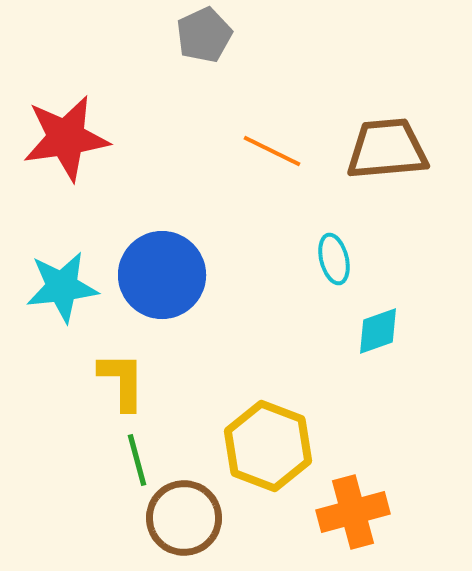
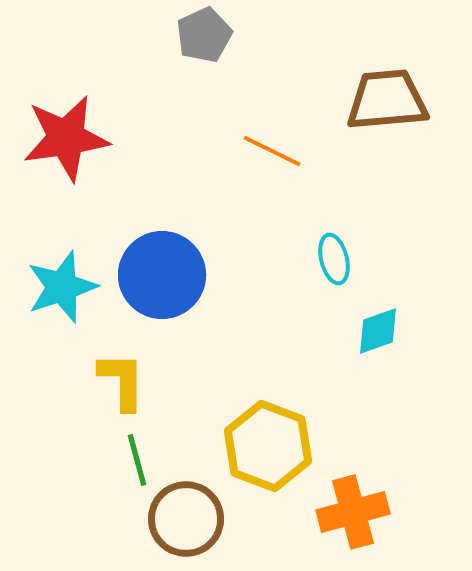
brown trapezoid: moved 49 px up
cyan star: rotated 12 degrees counterclockwise
brown circle: moved 2 px right, 1 px down
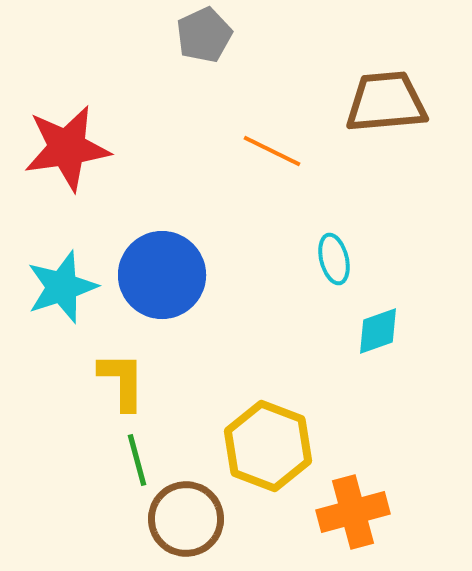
brown trapezoid: moved 1 px left, 2 px down
red star: moved 1 px right, 10 px down
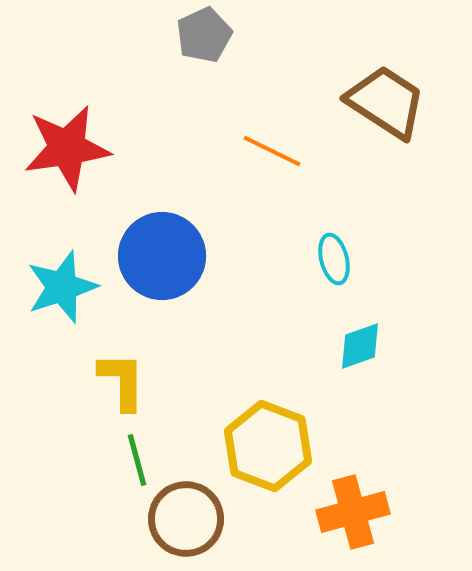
brown trapezoid: rotated 38 degrees clockwise
blue circle: moved 19 px up
cyan diamond: moved 18 px left, 15 px down
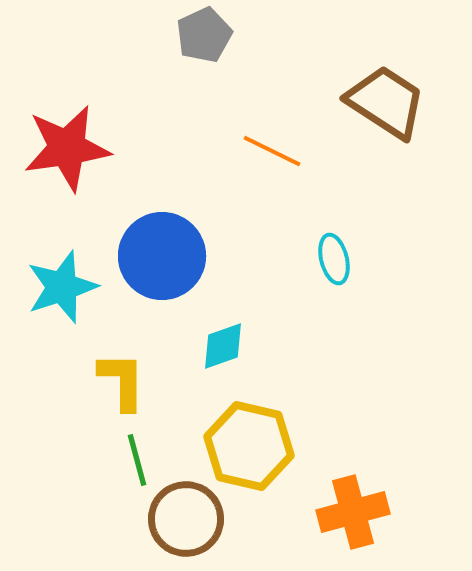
cyan diamond: moved 137 px left
yellow hexagon: moved 19 px left; rotated 8 degrees counterclockwise
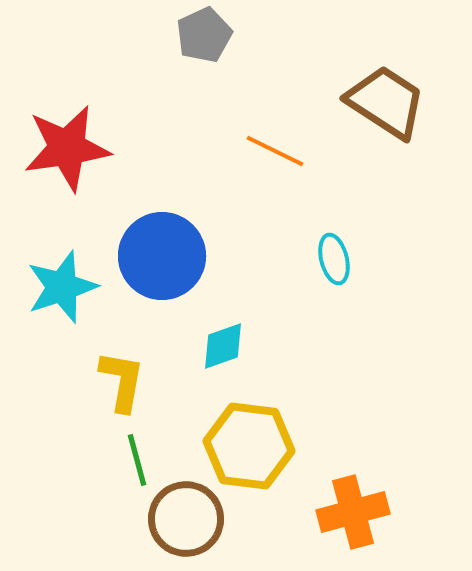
orange line: moved 3 px right
yellow L-shape: rotated 10 degrees clockwise
yellow hexagon: rotated 6 degrees counterclockwise
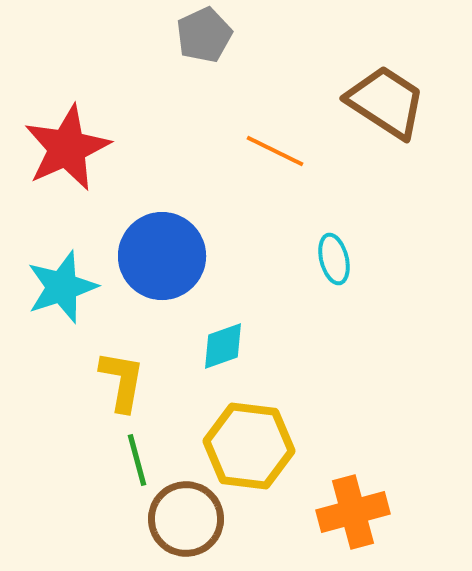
red star: rotated 16 degrees counterclockwise
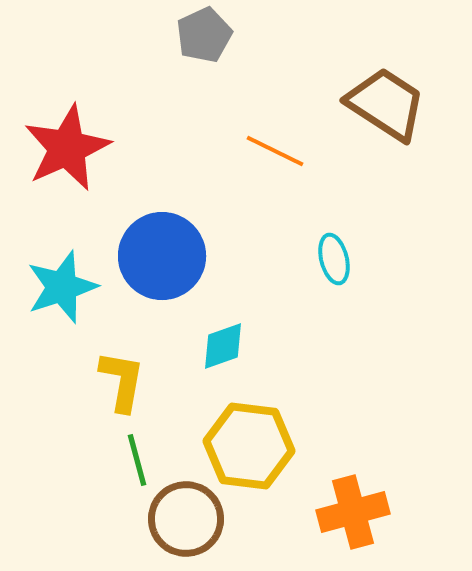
brown trapezoid: moved 2 px down
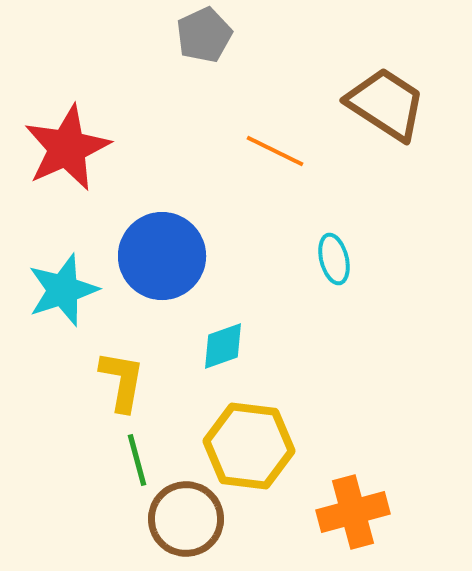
cyan star: moved 1 px right, 3 px down
